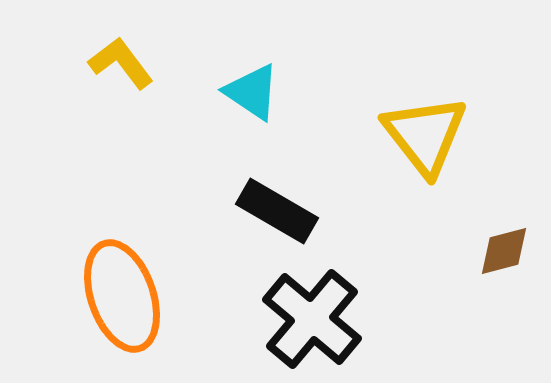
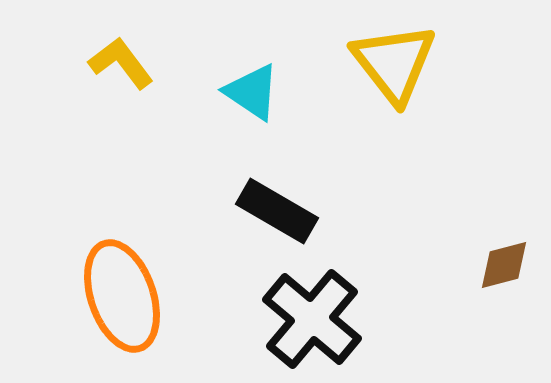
yellow triangle: moved 31 px left, 72 px up
brown diamond: moved 14 px down
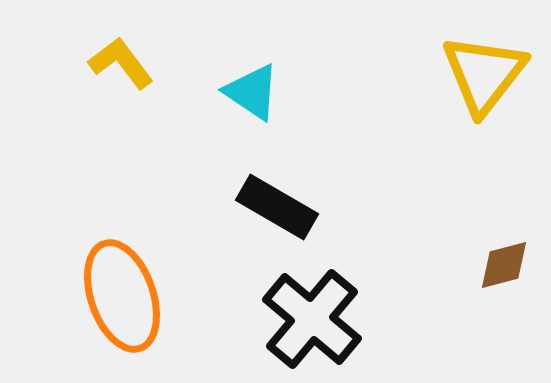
yellow triangle: moved 90 px right, 11 px down; rotated 16 degrees clockwise
black rectangle: moved 4 px up
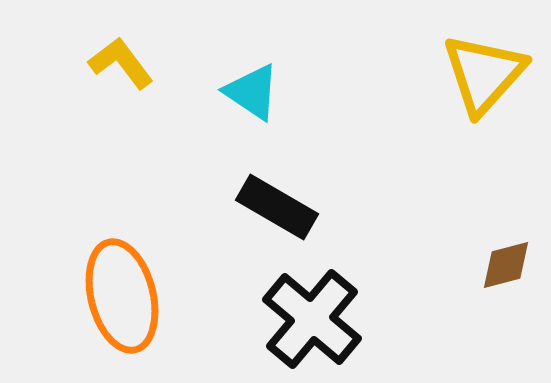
yellow triangle: rotated 4 degrees clockwise
brown diamond: moved 2 px right
orange ellipse: rotated 5 degrees clockwise
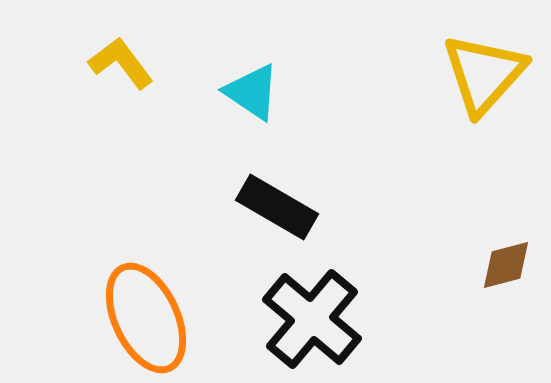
orange ellipse: moved 24 px right, 22 px down; rotated 11 degrees counterclockwise
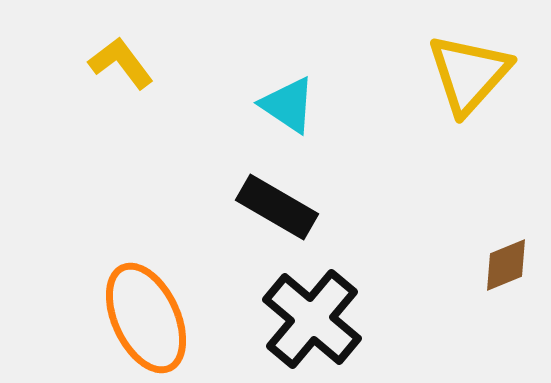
yellow triangle: moved 15 px left
cyan triangle: moved 36 px right, 13 px down
brown diamond: rotated 8 degrees counterclockwise
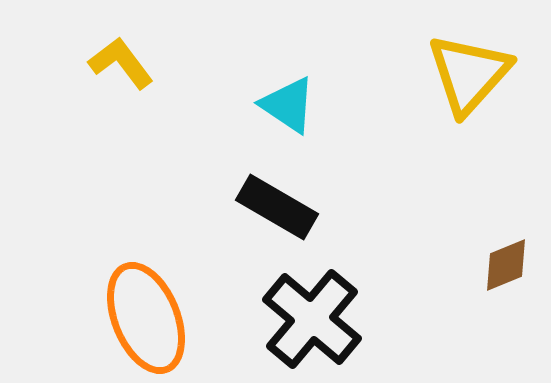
orange ellipse: rotated 3 degrees clockwise
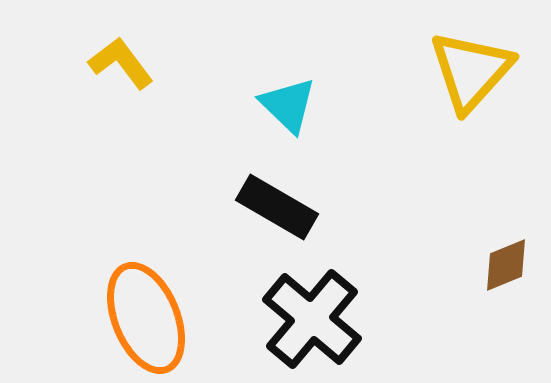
yellow triangle: moved 2 px right, 3 px up
cyan triangle: rotated 10 degrees clockwise
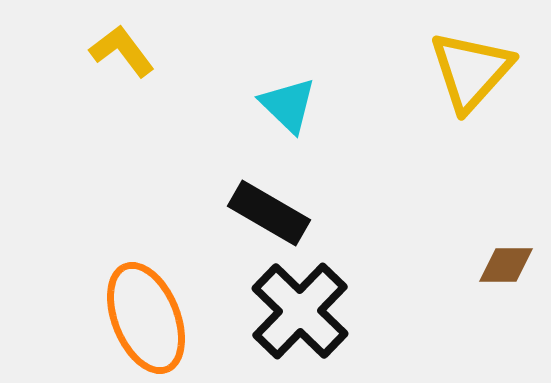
yellow L-shape: moved 1 px right, 12 px up
black rectangle: moved 8 px left, 6 px down
brown diamond: rotated 22 degrees clockwise
black cross: moved 12 px left, 8 px up; rotated 4 degrees clockwise
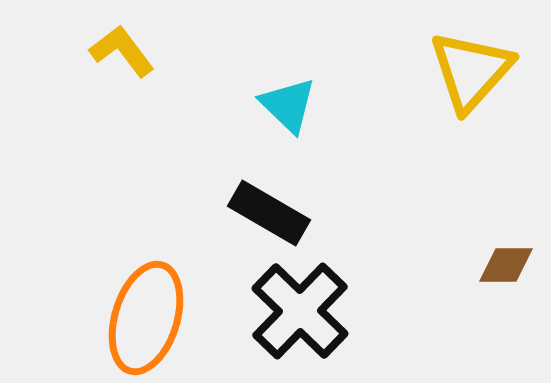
orange ellipse: rotated 39 degrees clockwise
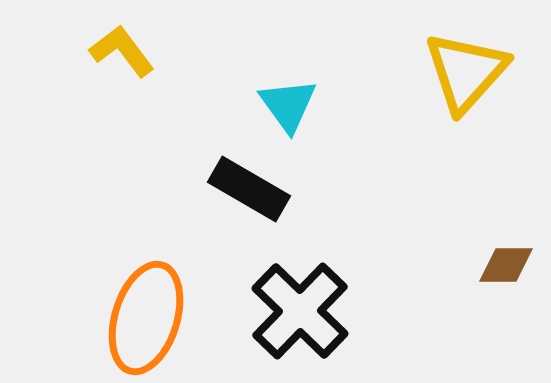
yellow triangle: moved 5 px left, 1 px down
cyan triangle: rotated 10 degrees clockwise
black rectangle: moved 20 px left, 24 px up
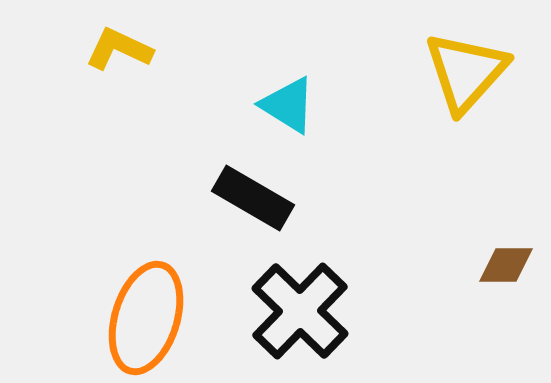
yellow L-shape: moved 3 px left, 2 px up; rotated 28 degrees counterclockwise
cyan triangle: rotated 22 degrees counterclockwise
black rectangle: moved 4 px right, 9 px down
